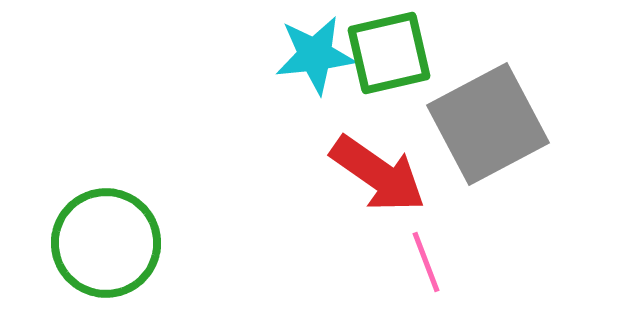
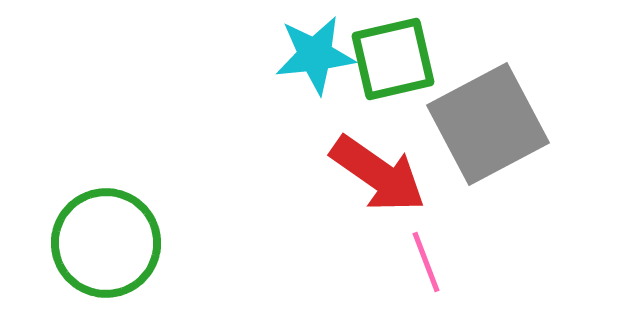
green square: moved 4 px right, 6 px down
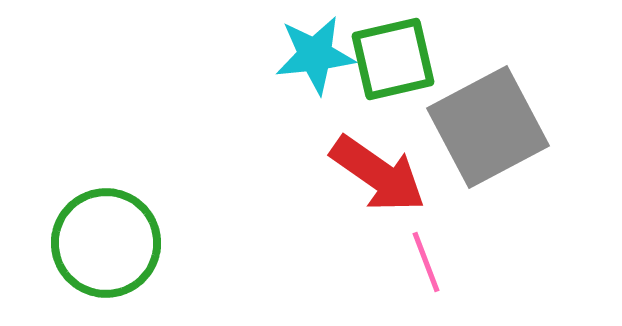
gray square: moved 3 px down
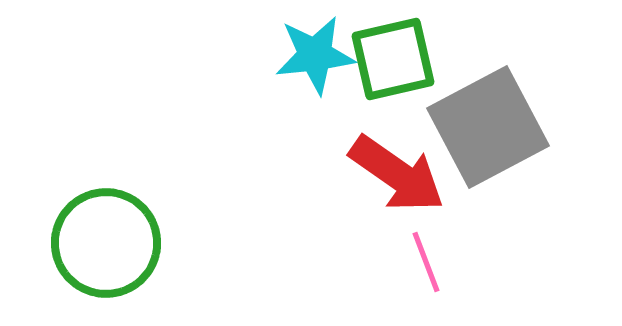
red arrow: moved 19 px right
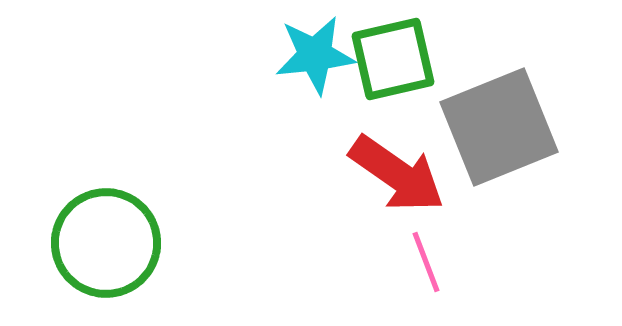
gray square: moved 11 px right; rotated 6 degrees clockwise
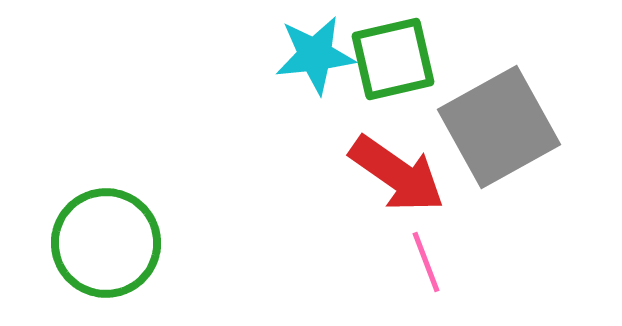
gray square: rotated 7 degrees counterclockwise
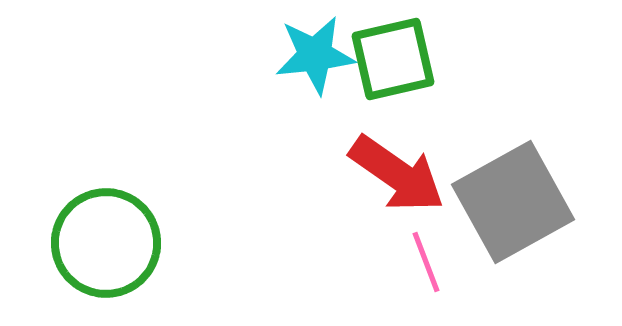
gray square: moved 14 px right, 75 px down
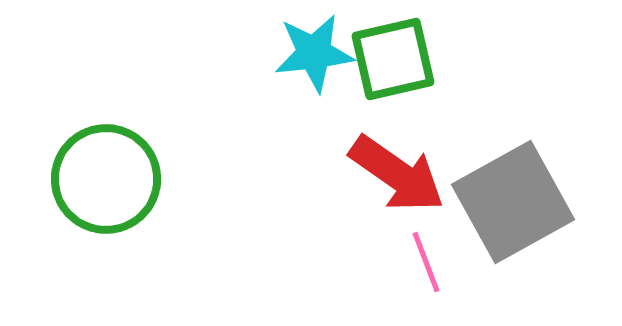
cyan star: moved 1 px left, 2 px up
green circle: moved 64 px up
